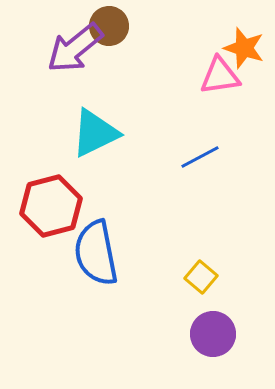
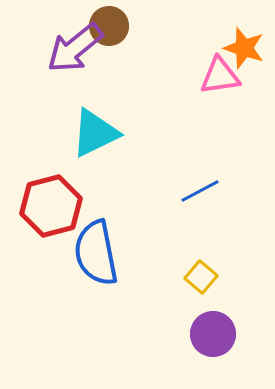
blue line: moved 34 px down
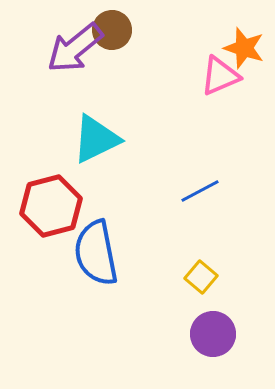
brown circle: moved 3 px right, 4 px down
pink triangle: rotated 15 degrees counterclockwise
cyan triangle: moved 1 px right, 6 px down
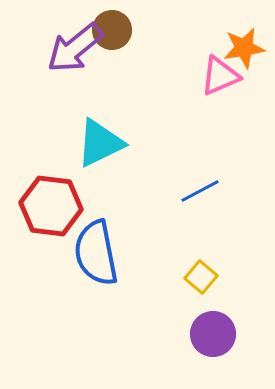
orange star: rotated 27 degrees counterclockwise
cyan triangle: moved 4 px right, 4 px down
red hexagon: rotated 22 degrees clockwise
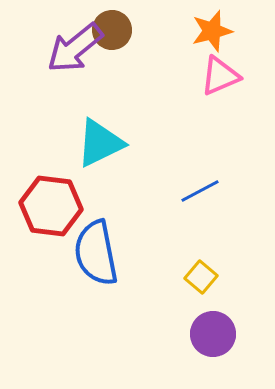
orange star: moved 32 px left, 17 px up; rotated 6 degrees counterclockwise
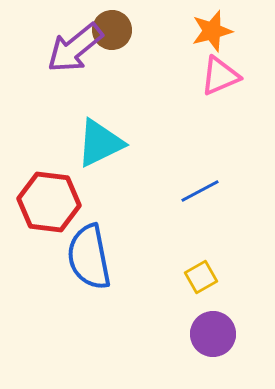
red hexagon: moved 2 px left, 4 px up
blue semicircle: moved 7 px left, 4 px down
yellow square: rotated 20 degrees clockwise
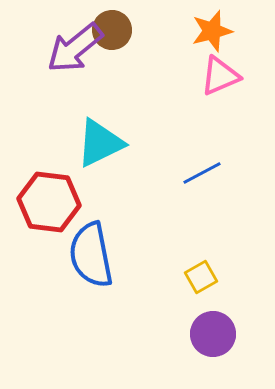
blue line: moved 2 px right, 18 px up
blue semicircle: moved 2 px right, 2 px up
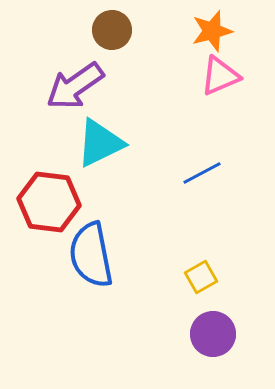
purple arrow: moved 38 px down; rotated 4 degrees clockwise
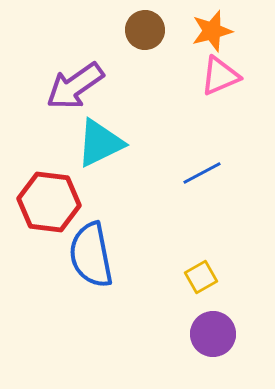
brown circle: moved 33 px right
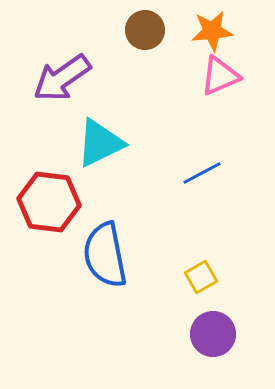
orange star: rotated 9 degrees clockwise
purple arrow: moved 13 px left, 8 px up
blue semicircle: moved 14 px right
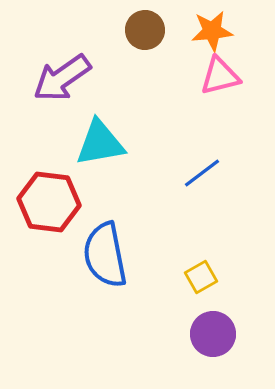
pink triangle: rotated 9 degrees clockwise
cyan triangle: rotated 16 degrees clockwise
blue line: rotated 9 degrees counterclockwise
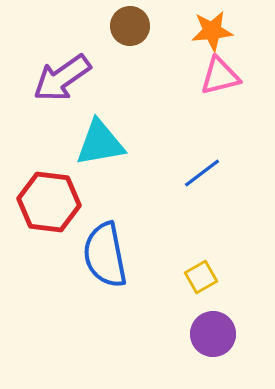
brown circle: moved 15 px left, 4 px up
